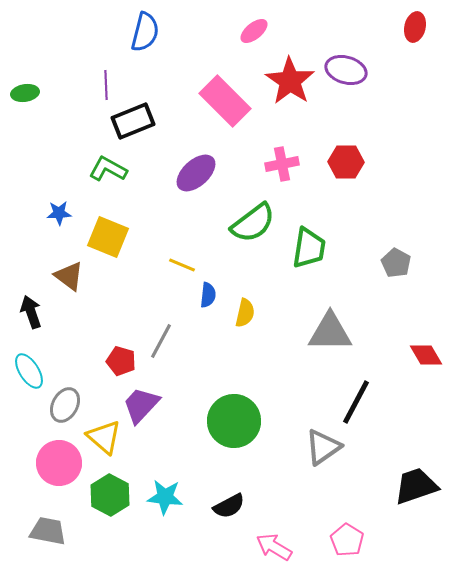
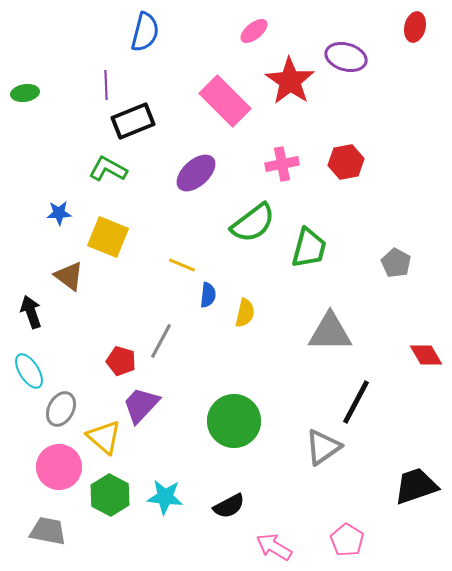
purple ellipse at (346, 70): moved 13 px up
red hexagon at (346, 162): rotated 12 degrees counterclockwise
green trapezoid at (309, 248): rotated 6 degrees clockwise
gray ellipse at (65, 405): moved 4 px left, 4 px down
pink circle at (59, 463): moved 4 px down
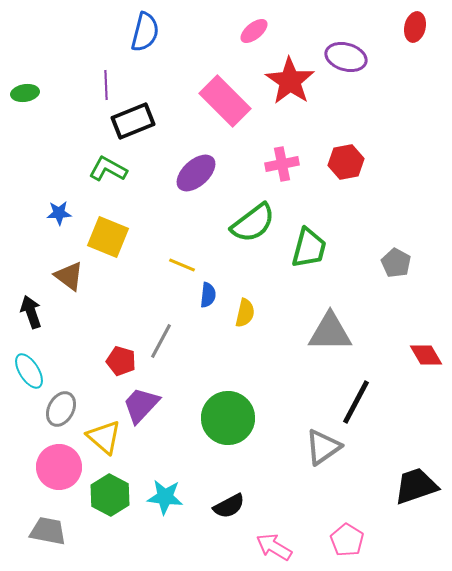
green circle at (234, 421): moved 6 px left, 3 px up
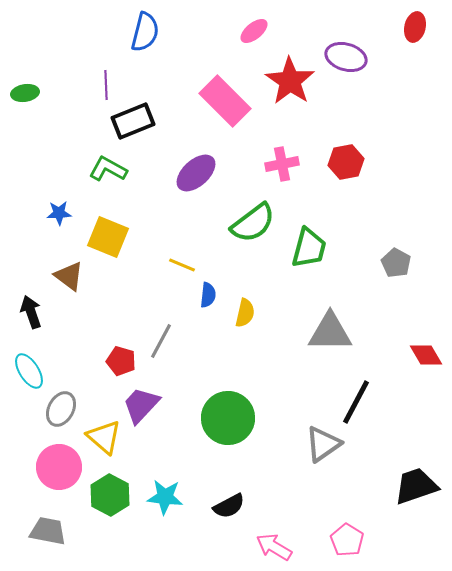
gray triangle at (323, 447): moved 3 px up
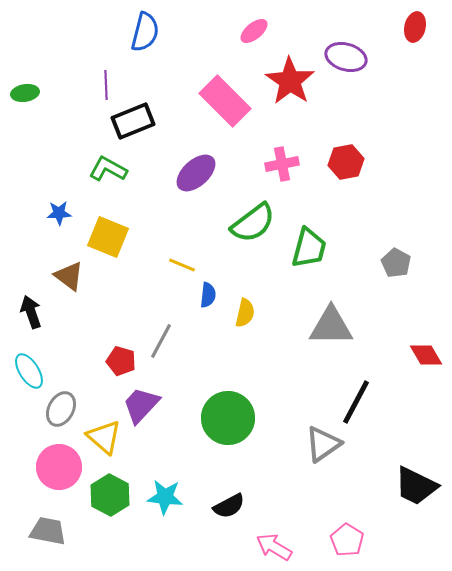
gray triangle at (330, 332): moved 1 px right, 6 px up
black trapezoid at (416, 486): rotated 135 degrees counterclockwise
